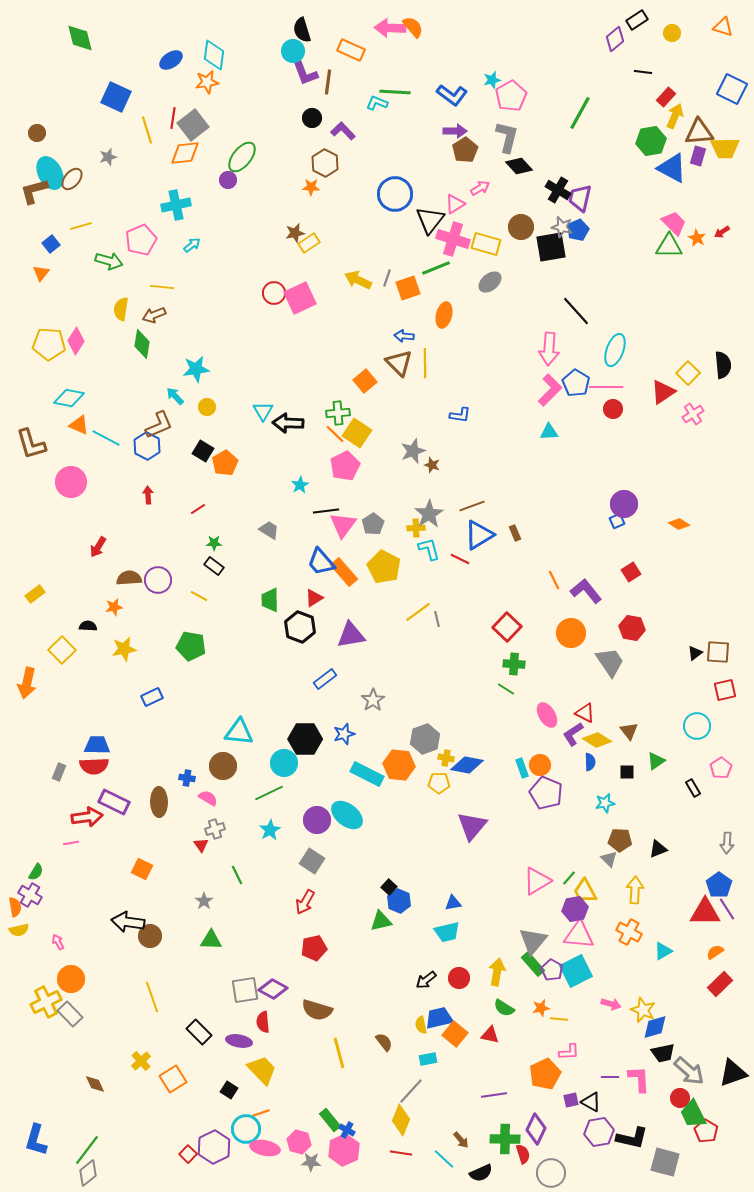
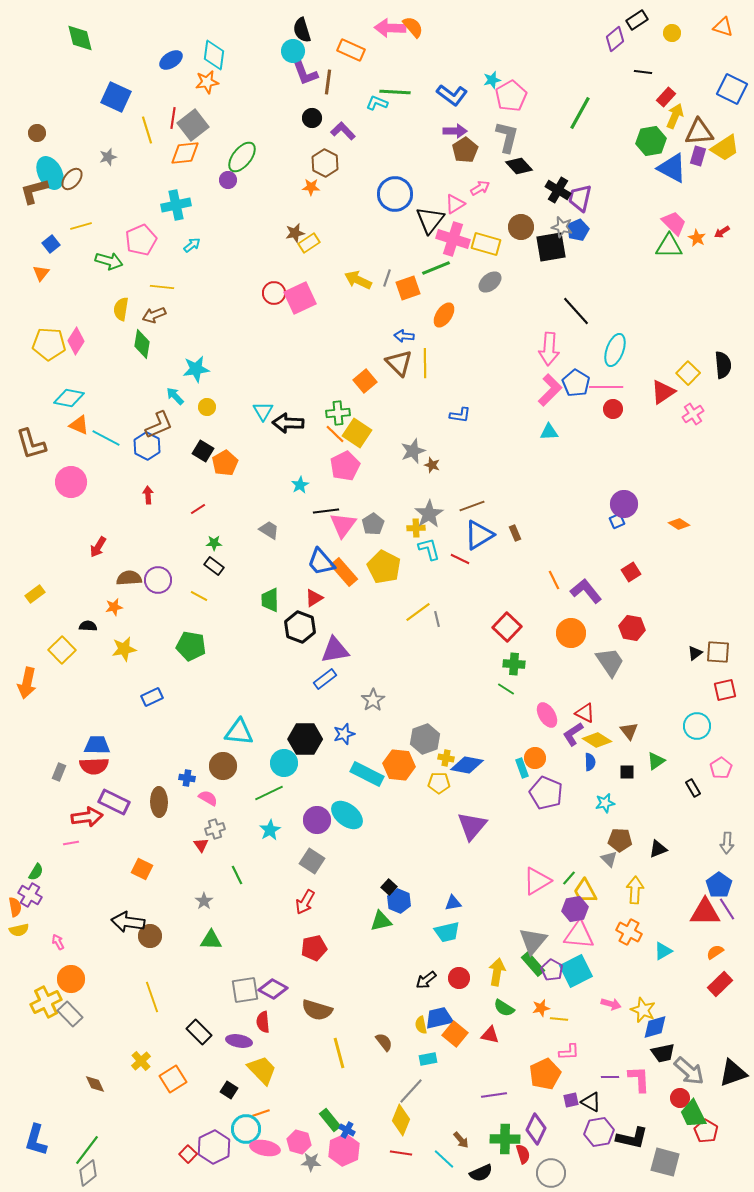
yellow trapezoid at (725, 148): rotated 32 degrees counterclockwise
orange ellipse at (444, 315): rotated 20 degrees clockwise
purple triangle at (351, 635): moved 16 px left, 15 px down
orange circle at (540, 765): moved 5 px left, 7 px up
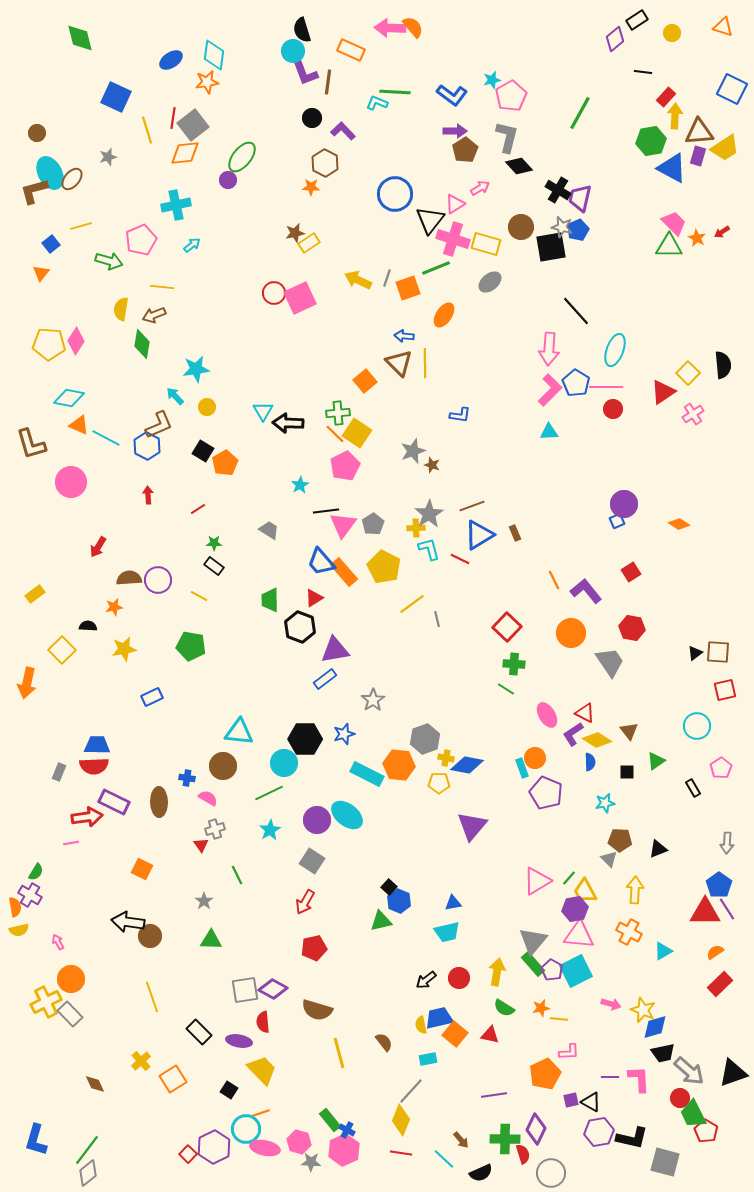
yellow arrow at (675, 116): rotated 20 degrees counterclockwise
yellow line at (418, 612): moved 6 px left, 8 px up
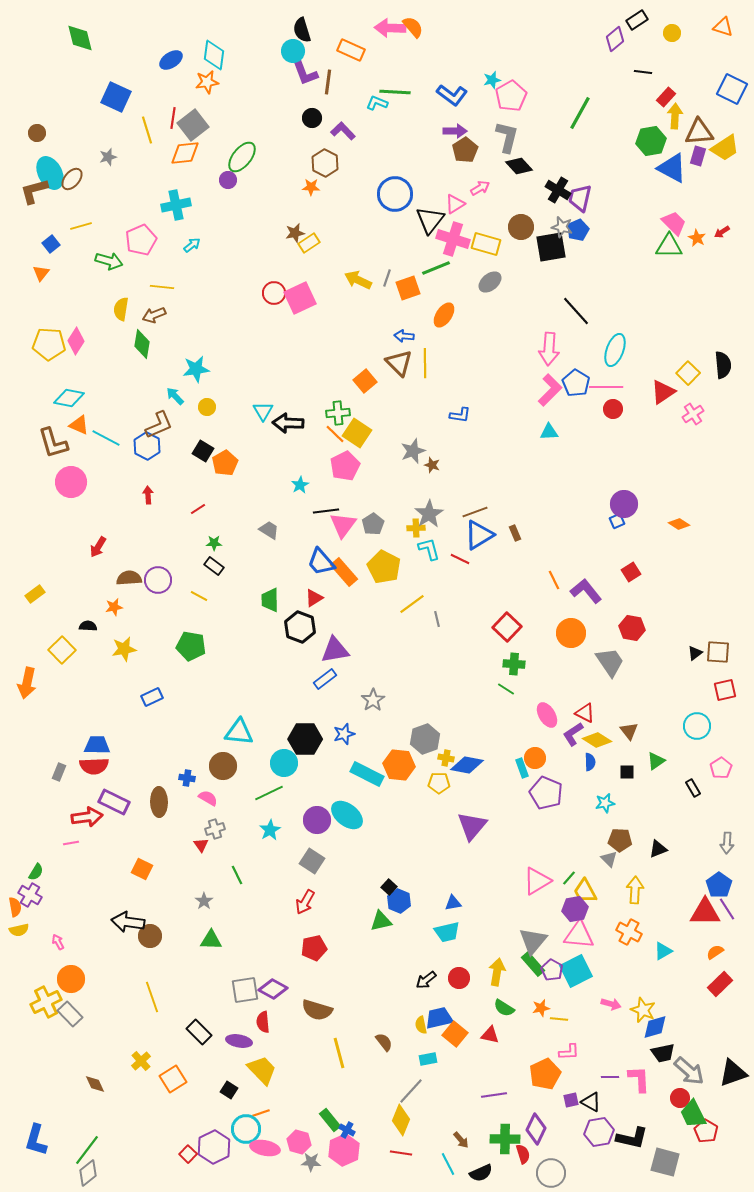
brown L-shape at (31, 444): moved 22 px right, 1 px up
brown line at (472, 506): moved 3 px right, 6 px down
cyan line at (444, 1159): moved 4 px right, 5 px down; rotated 20 degrees clockwise
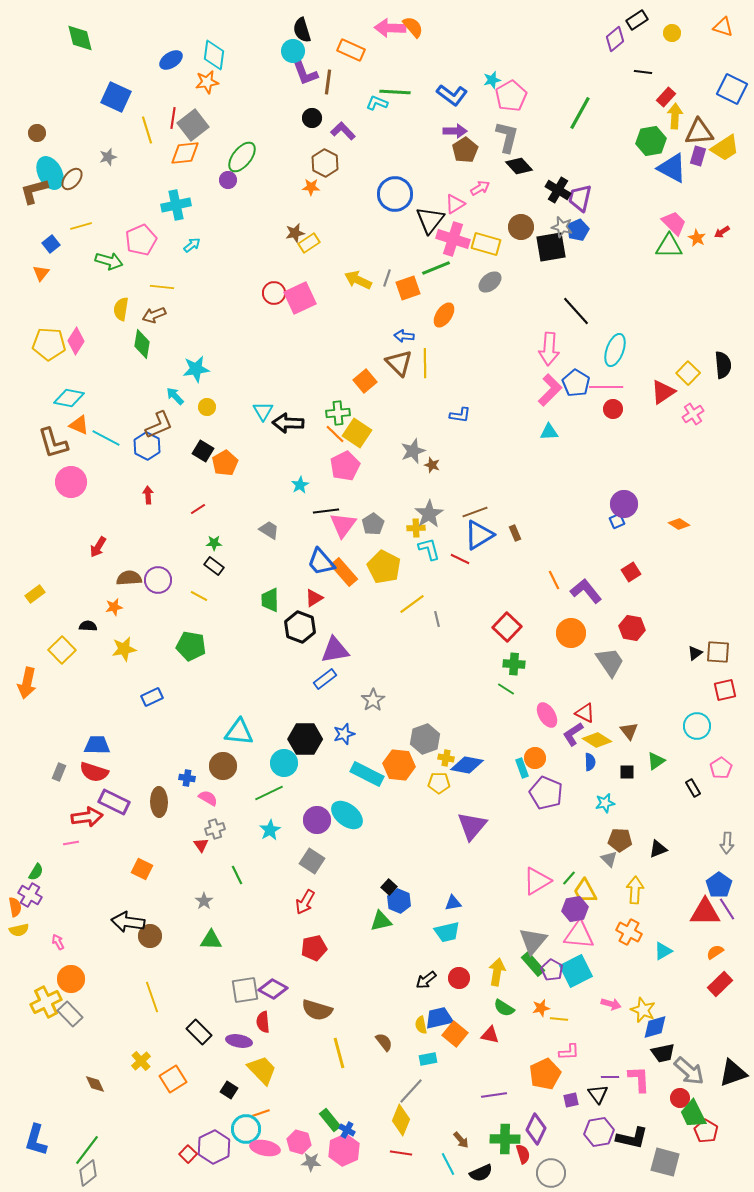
red semicircle at (94, 766): moved 6 px down; rotated 20 degrees clockwise
black triangle at (591, 1102): moved 7 px right, 8 px up; rotated 25 degrees clockwise
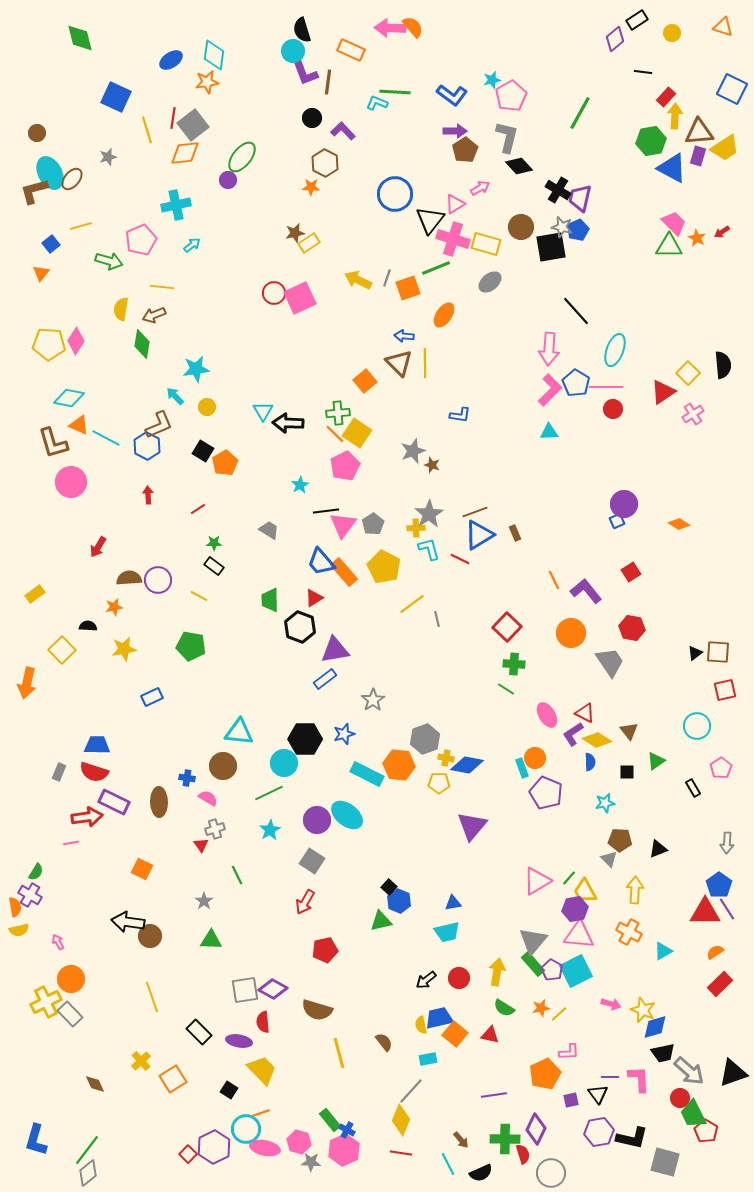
red pentagon at (314, 948): moved 11 px right, 2 px down
yellow line at (559, 1019): moved 5 px up; rotated 48 degrees counterclockwise
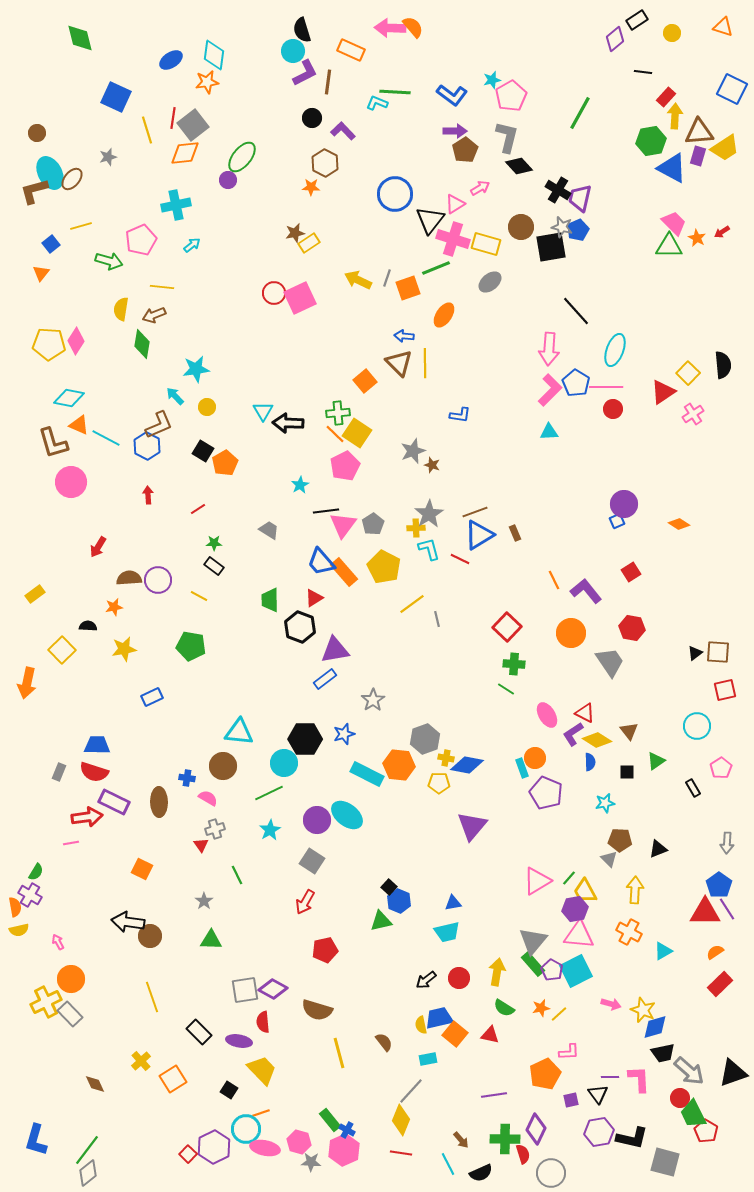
purple L-shape at (305, 73): rotated 96 degrees counterclockwise
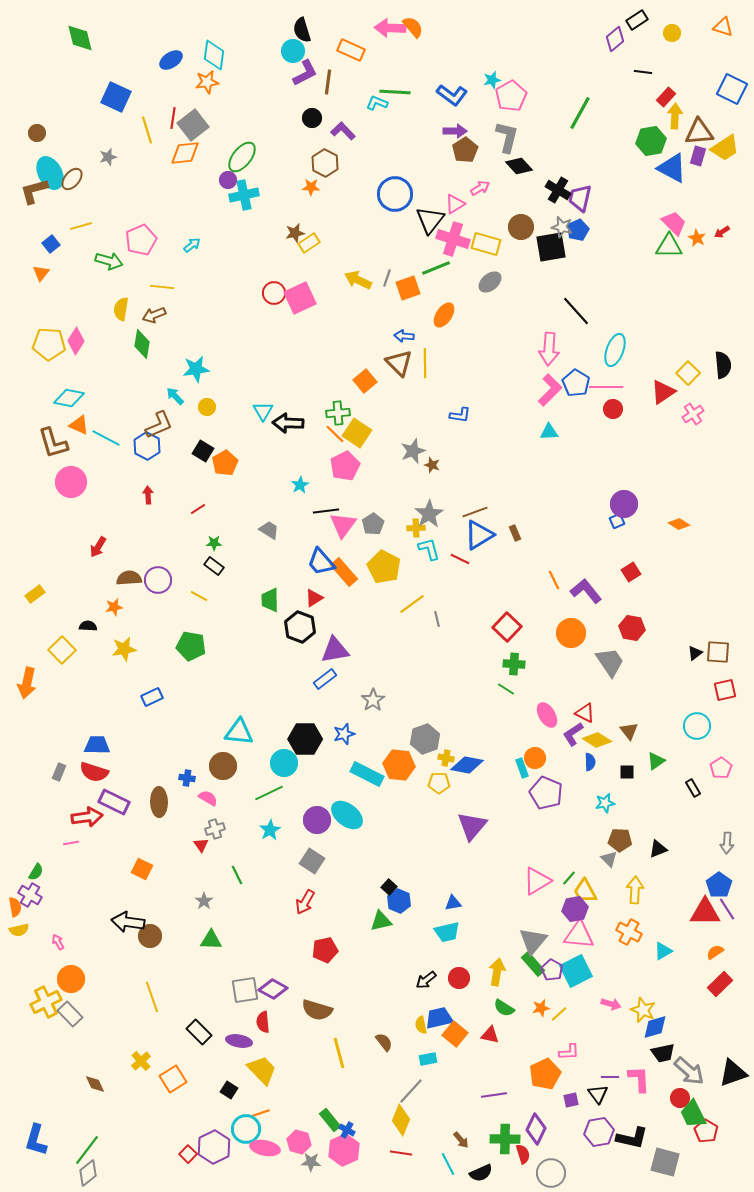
cyan cross at (176, 205): moved 68 px right, 10 px up
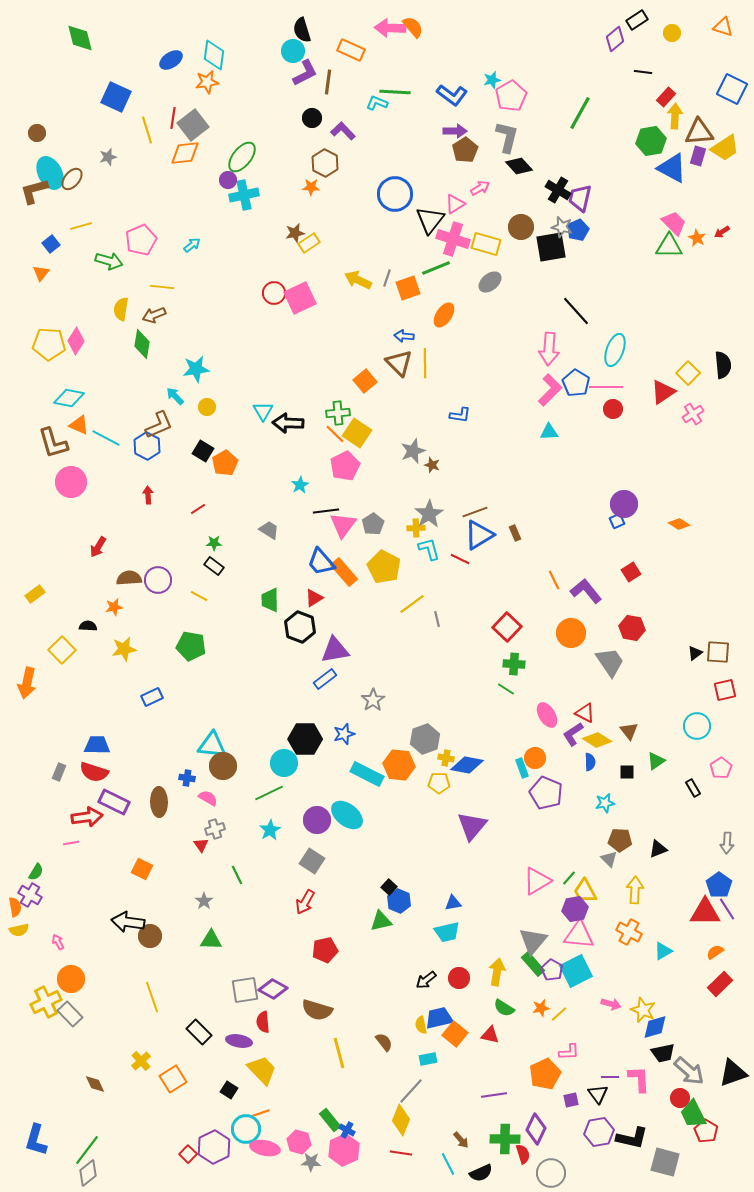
cyan triangle at (239, 732): moved 27 px left, 13 px down
